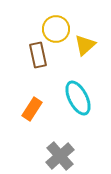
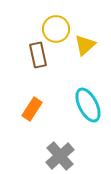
cyan ellipse: moved 10 px right, 7 px down
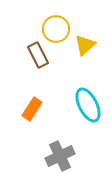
brown rectangle: rotated 15 degrees counterclockwise
gray cross: rotated 16 degrees clockwise
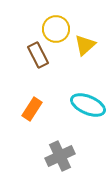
cyan ellipse: rotated 40 degrees counterclockwise
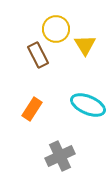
yellow triangle: rotated 20 degrees counterclockwise
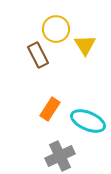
cyan ellipse: moved 16 px down
orange rectangle: moved 18 px right
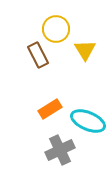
yellow triangle: moved 5 px down
orange rectangle: rotated 25 degrees clockwise
gray cross: moved 6 px up
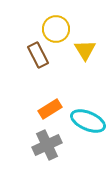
gray cross: moved 13 px left, 5 px up
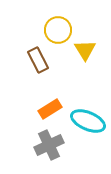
yellow circle: moved 2 px right, 1 px down
brown rectangle: moved 5 px down
gray cross: moved 2 px right
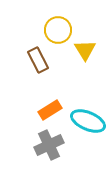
orange rectangle: moved 1 px down
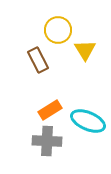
gray cross: moved 2 px left, 4 px up; rotated 28 degrees clockwise
